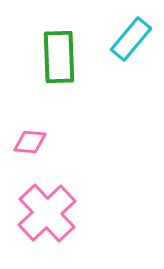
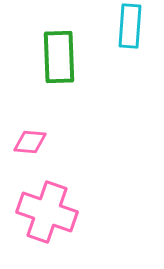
cyan rectangle: moved 1 px left, 13 px up; rotated 36 degrees counterclockwise
pink cross: moved 1 px up; rotated 28 degrees counterclockwise
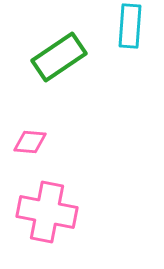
green rectangle: rotated 58 degrees clockwise
pink cross: rotated 8 degrees counterclockwise
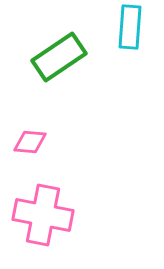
cyan rectangle: moved 1 px down
pink cross: moved 4 px left, 3 px down
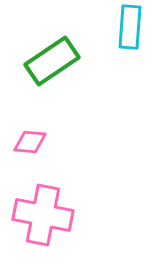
green rectangle: moved 7 px left, 4 px down
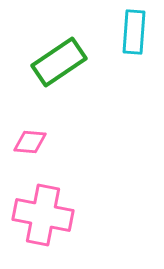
cyan rectangle: moved 4 px right, 5 px down
green rectangle: moved 7 px right, 1 px down
